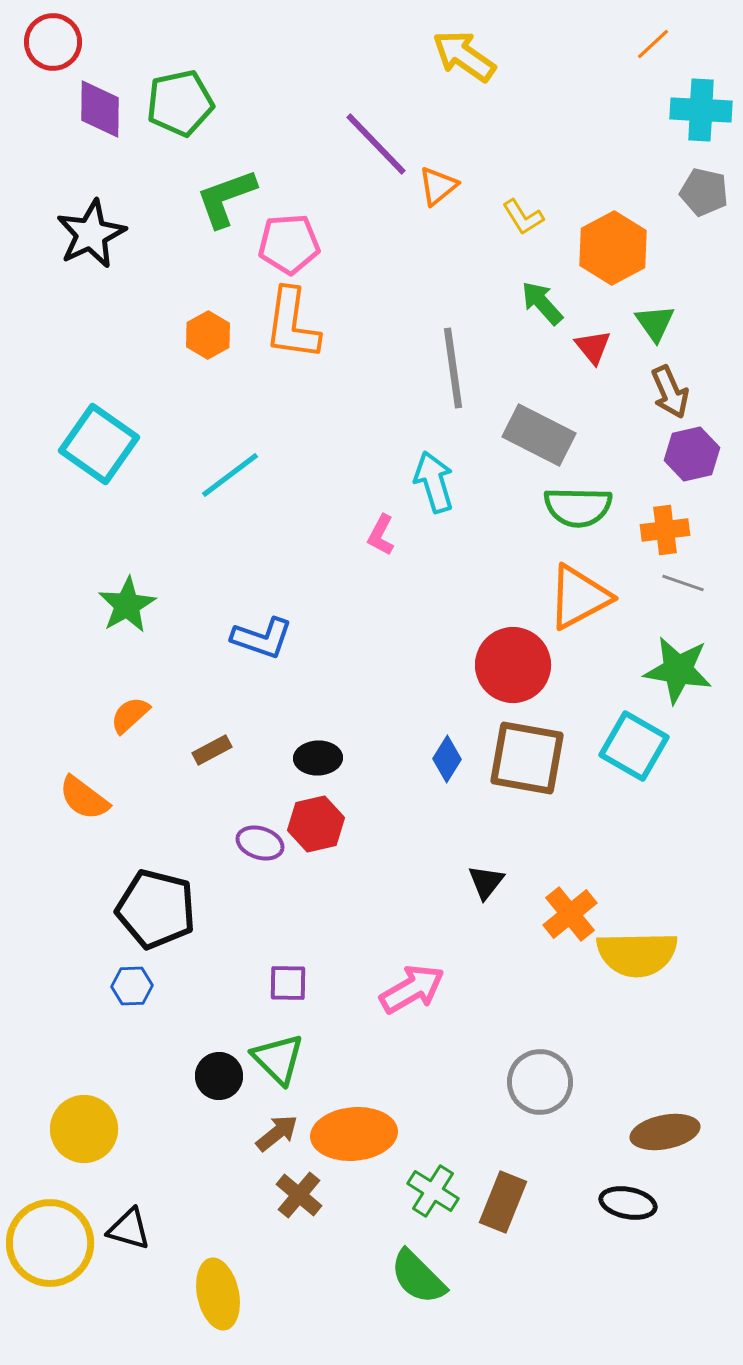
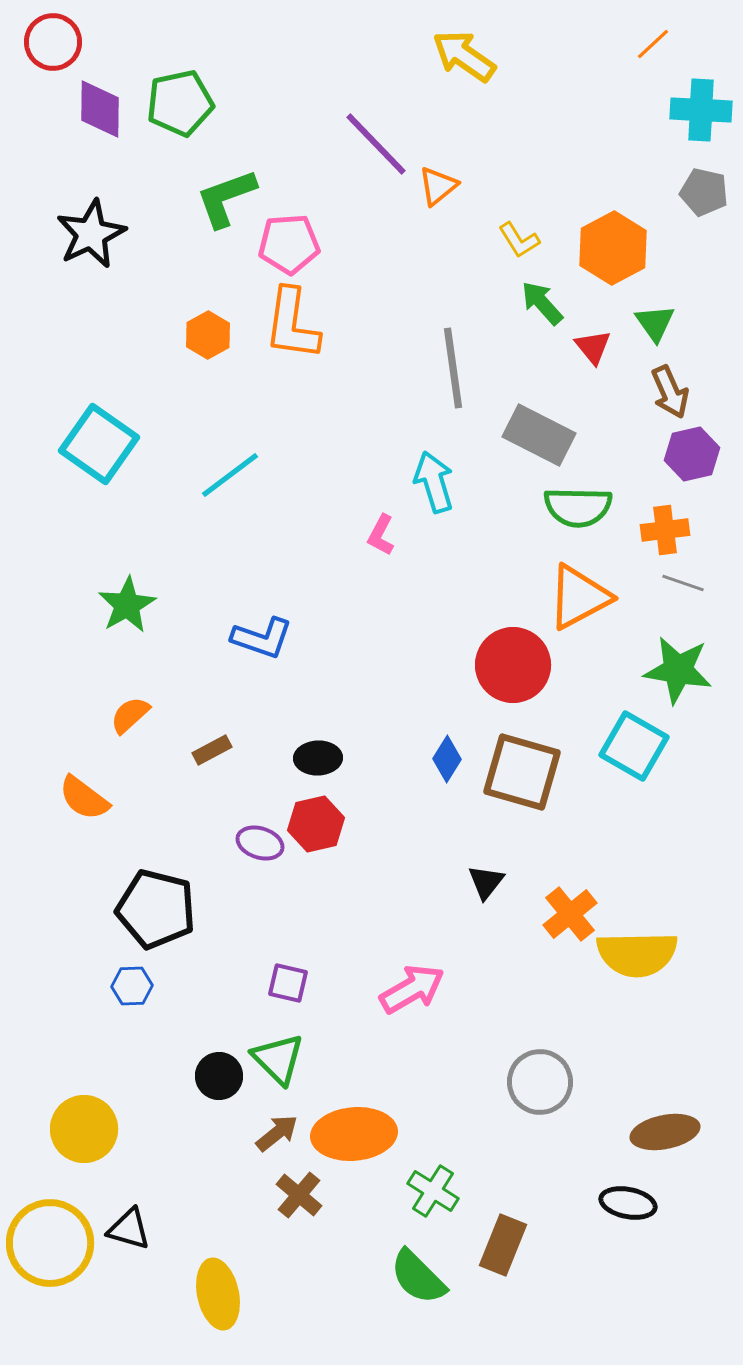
yellow L-shape at (523, 217): moved 4 px left, 23 px down
brown square at (527, 758): moved 5 px left, 14 px down; rotated 6 degrees clockwise
purple square at (288, 983): rotated 12 degrees clockwise
brown rectangle at (503, 1202): moved 43 px down
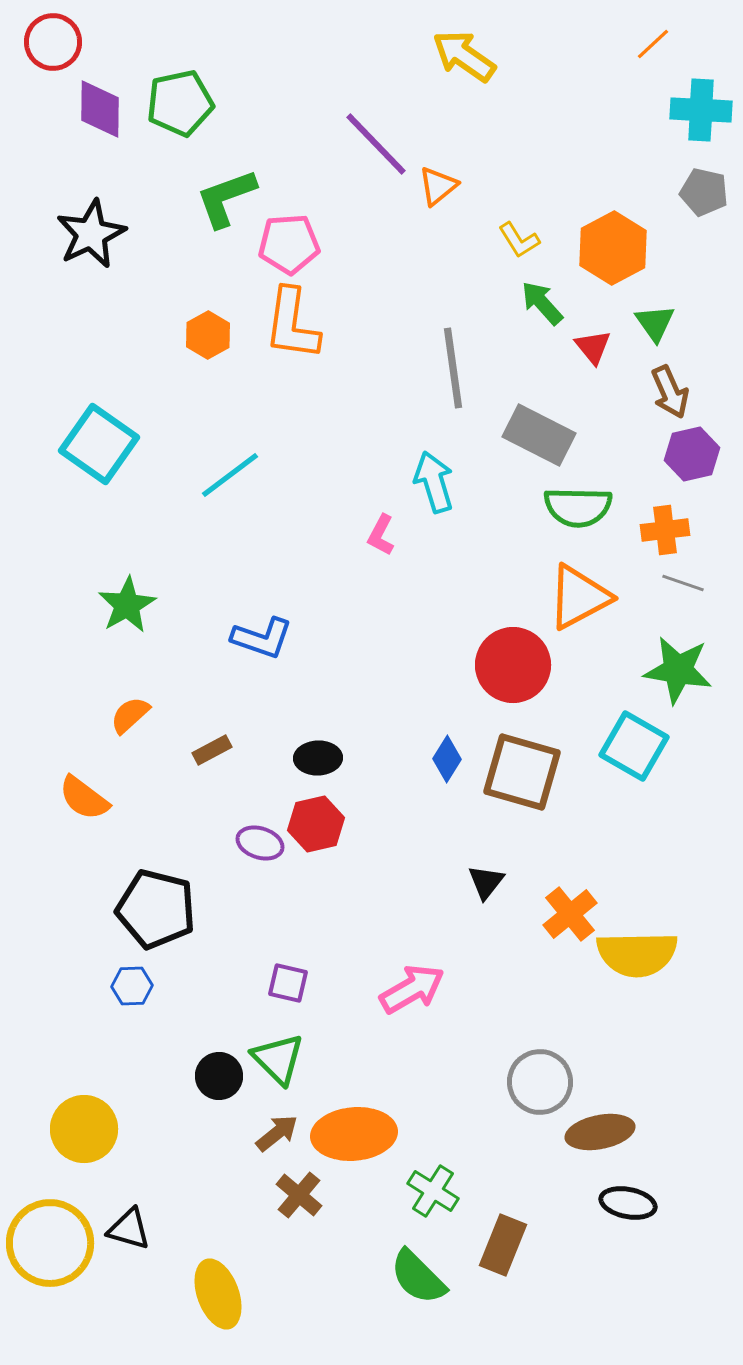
brown ellipse at (665, 1132): moved 65 px left
yellow ellipse at (218, 1294): rotated 8 degrees counterclockwise
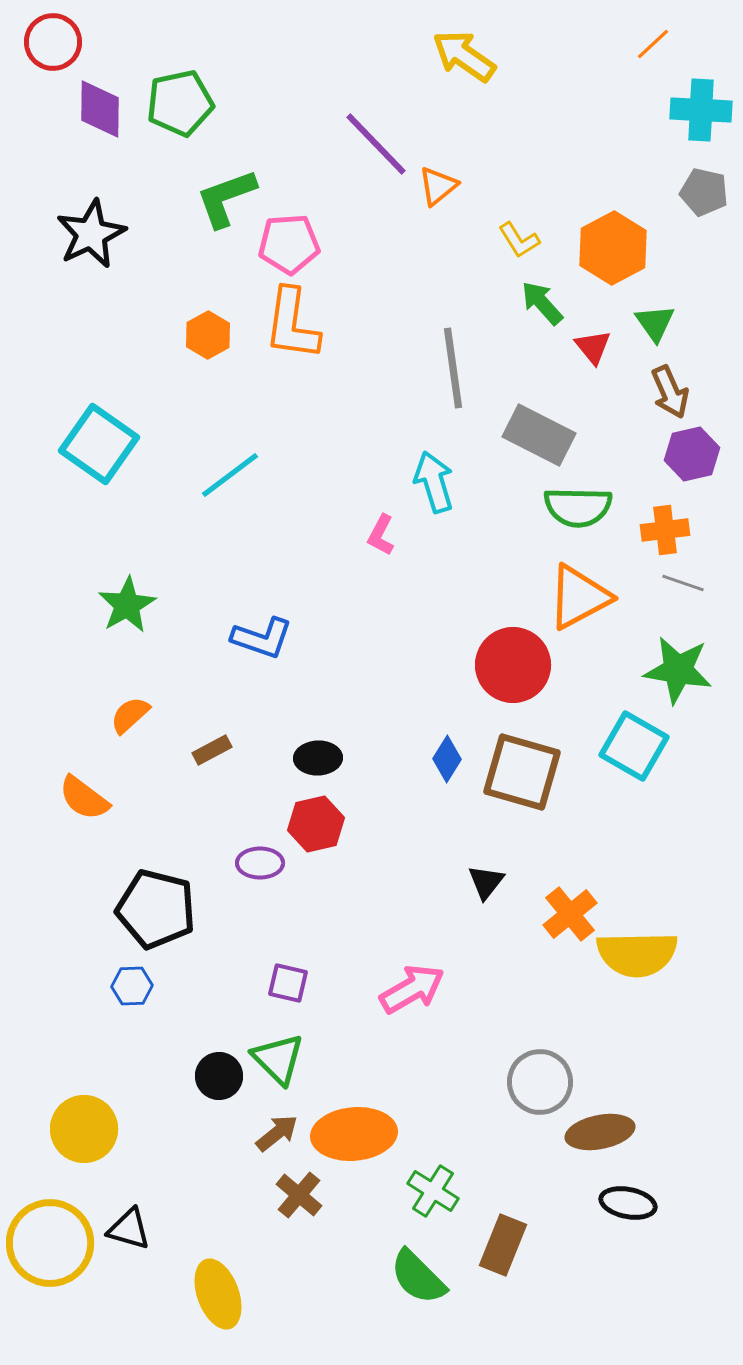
purple ellipse at (260, 843): moved 20 px down; rotated 18 degrees counterclockwise
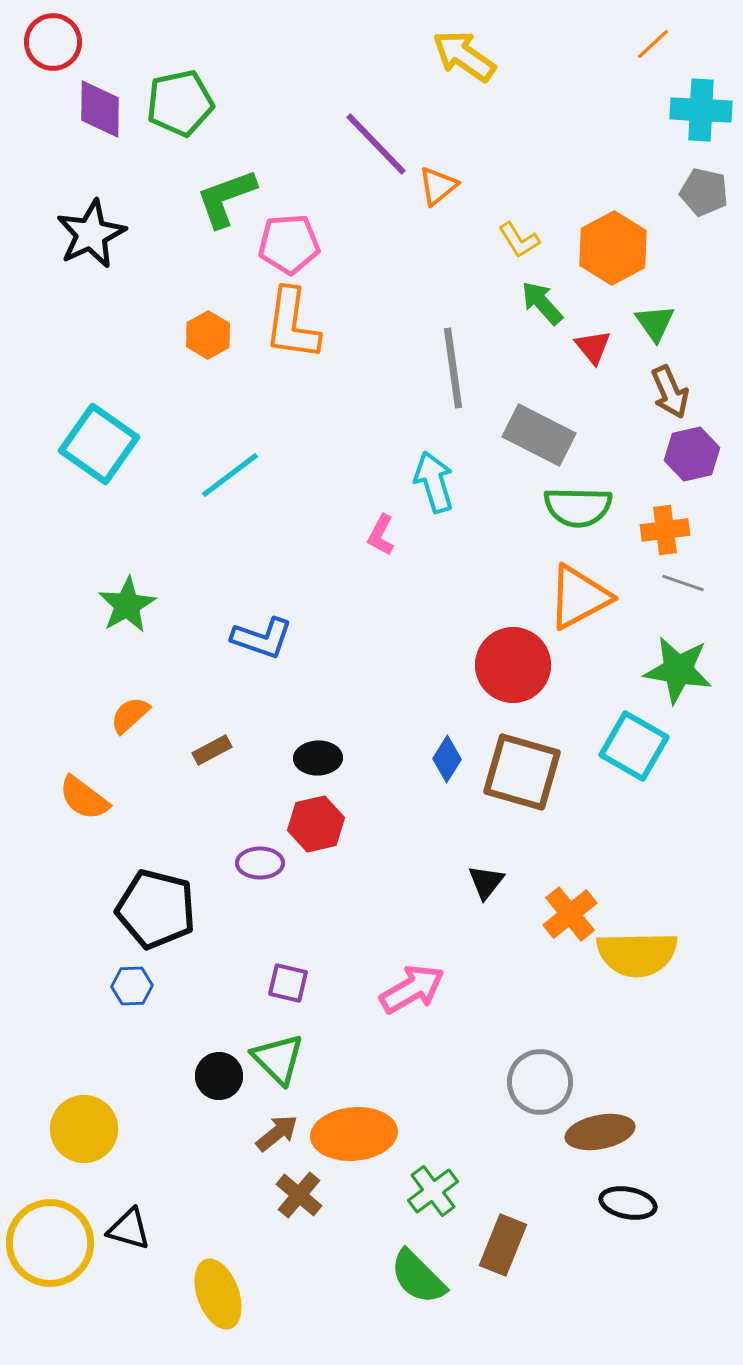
green cross at (433, 1191): rotated 21 degrees clockwise
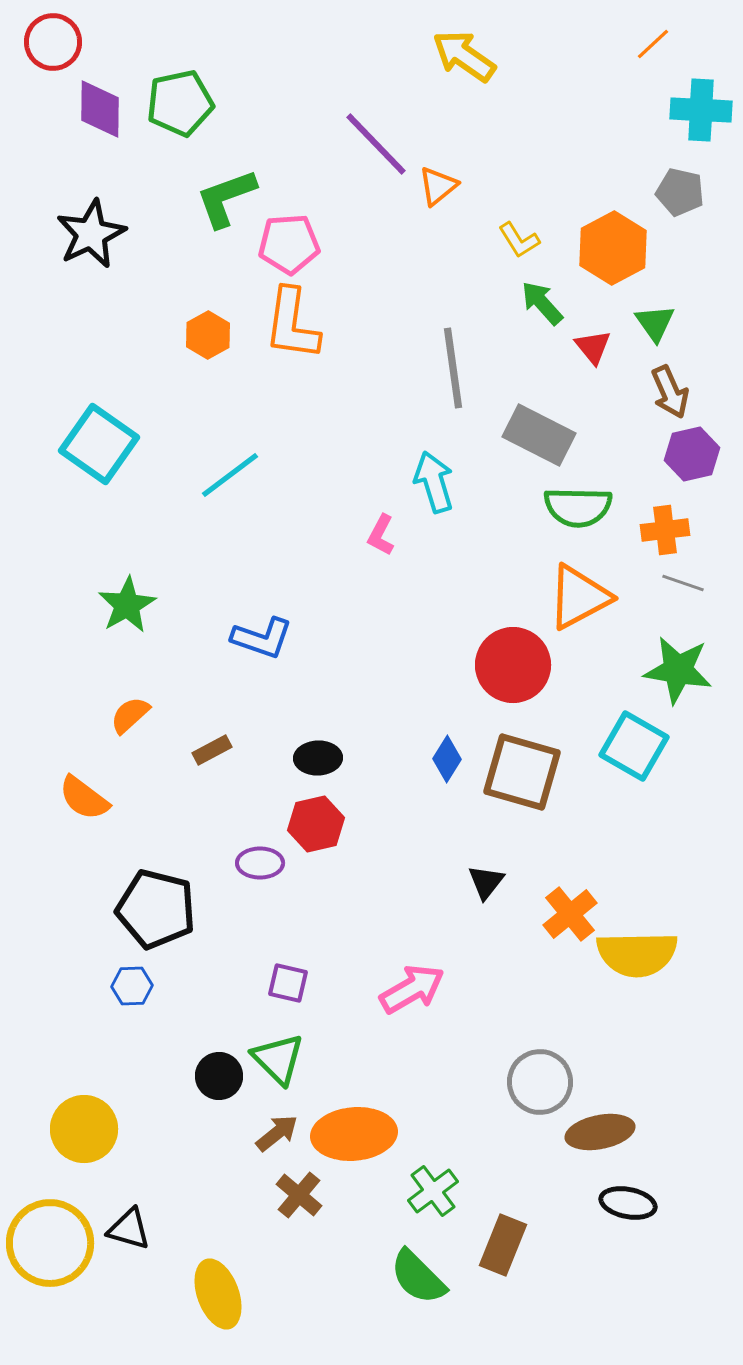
gray pentagon at (704, 192): moved 24 px left
